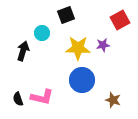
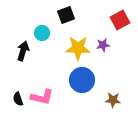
brown star: rotated 14 degrees counterclockwise
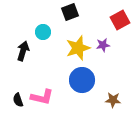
black square: moved 4 px right, 3 px up
cyan circle: moved 1 px right, 1 px up
yellow star: rotated 20 degrees counterclockwise
black semicircle: moved 1 px down
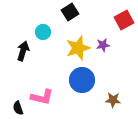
black square: rotated 12 degrees counterclockwise
red square: moved 4 px right
black semicircle: moved 8 px down
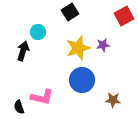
red square: moved 4 px up
cyan circle: moved 5 px left
black semicircle: moved 1 px right, 1 px up
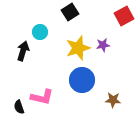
cyan circle: moved 2 px right
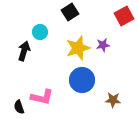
black arrow: moved 1 px right
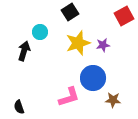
yellow star: moved 5 px up
blue circle: moved 11 px right, 2 px up
pink L-shape: moved 27 px right; rotated 30 degrees counterclockwise
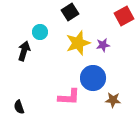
pink L-shape: rotated 20 degrees clockwise
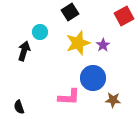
purple star: rotated 24 degrees counterclockwise
